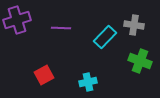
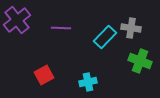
purple cross: rotated 20 degrees counterclockwise
gray cross: moved 3 px left, 3 px down
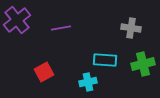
purple line: rotated 12 degrees counterclockwise
cyan rectangle: moved 23 px down; rotated 50 degrees clockwise
green cross: moved 3 px right, 3 px down; rotated 35 degrees counterclockwise
red square: moved 3 px up
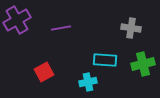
purple cross: rotated 8 degrees clockwise
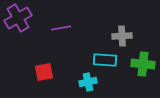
purple cross: moved 1 px right, 2 px up
gray cross: moved 9 px left, 8 px down; rotated 12 degrees counterclockwise
green cross: rotated 20 degrees clockwise
red square: rotated 18 degrees clockwise
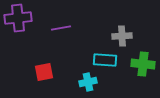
purple cross: rotated 24 degrees clockwise
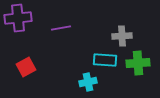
green cross: moved 5 px left, 1 px up; rotated 10 degrees counterclockwise
red square: moved 18 px left, 5 px up; rotated 18 degrees counterclockwise
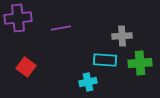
green cross: moved 2 px right
red square: rotated 24 degrees counterclockwise
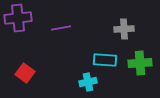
gray cross: moved 2 px right, 7 px up
red square: moved 1 px left, 6 px down
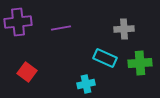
purple cross: moved 4 px down
cyan rectangle: moved 2 px up; rotated 20 degrees clockwise
red square: moved 2 px right, 1 px up
cyan cross: moved 2 px left, 2 px down
